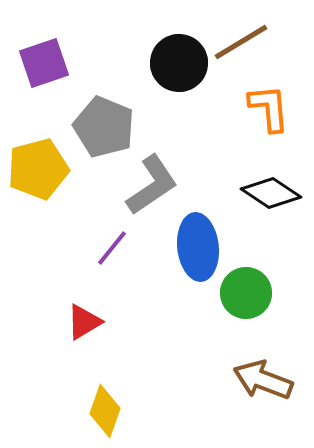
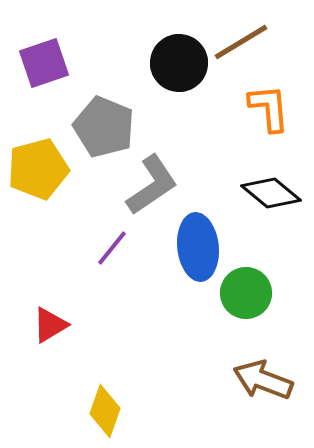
black diamond: rotated 6 degrees clockwise
red triangle: moved 34 px left, 3 px down
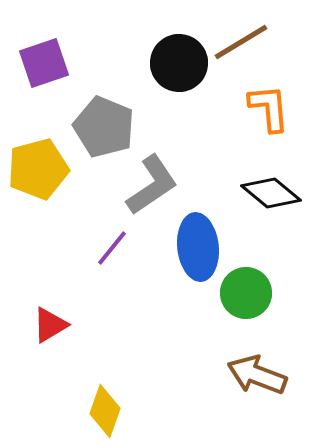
brown arrow: moved 6 px left, 5 px up
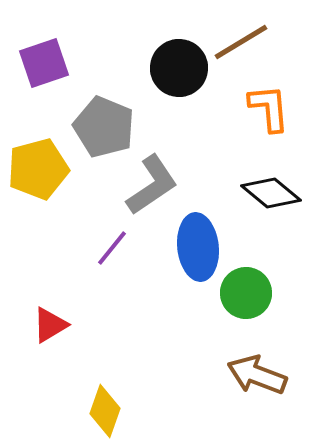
black circle: moved 5 px down
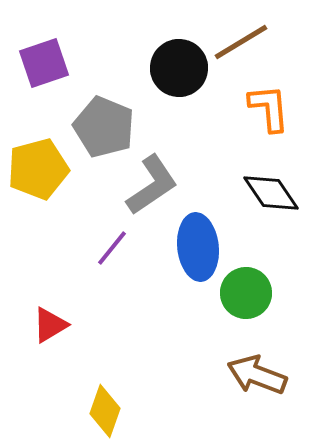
black diamond: rotated 16 degrees clockwise
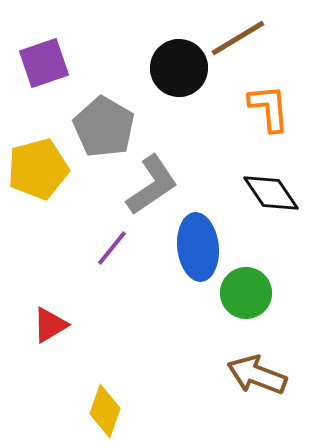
brown line: moved 3 px left, 4 px up
gray pentagon: rotated 8 degrees clockwise
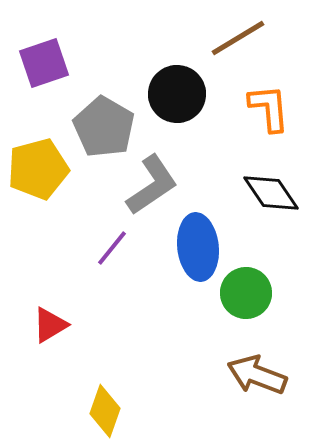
black circle: moved 2 px left, 26 px down
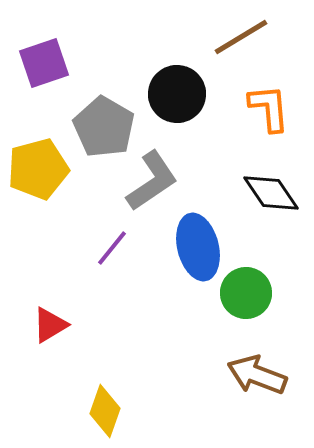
brown line: moved 3 px right, 1 px up
gray L-shape: moved 4 px up
blue ellipse: rotated 8 degrees counterclockwise
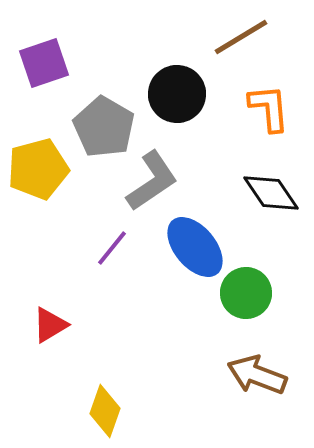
blue ellipse: moved 3 px left; rotated 26 degrees counterclockwise
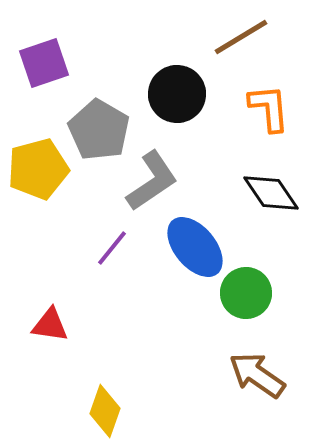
gray pentagon: moved 5 px left, 3 px down
red triangle: rotated 39 degrees clockwise
brown arrow: rotated 14 degrees clockwise
